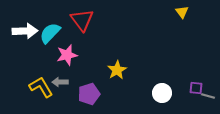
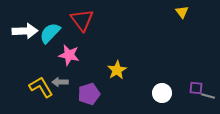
pink star: moved 2 px right; rotated 25 degrees clockwise
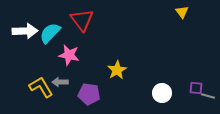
purple pentagon: rotated 25 degrees clockwise
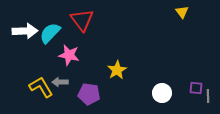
gray line: rotated 72 degrees clockwise
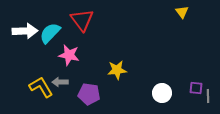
yellow star: rotated 24 degrees clockwise
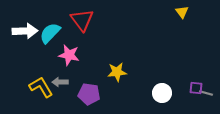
yellow star: moved 2 px down
gray line: moved 2 px left, 3 px up; rotated 72 degrees counterclockwise
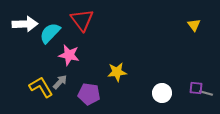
yellow triangle: moved 12 px right, 13 px down
white arrow: moved 7 px up
gray arrow: rotated 133 degrees clockwise
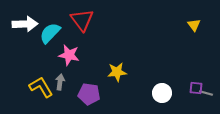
gray arrow: rotated 35 degrees counterclockwise
